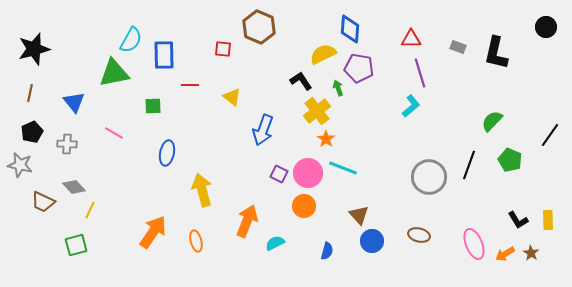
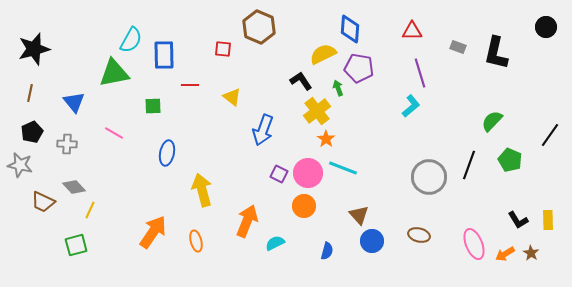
red triangle at (411, 39): moved 1 px right, 8 px up
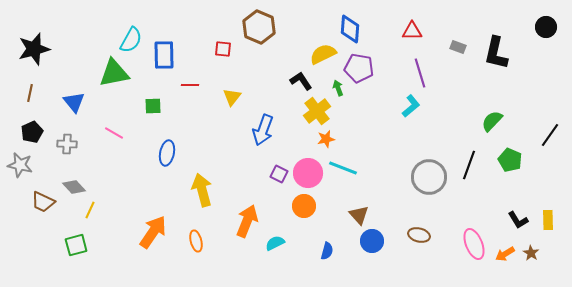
yellow triangle at (232, 97): rotated 30 degrees clockwise
orange star at (326, 139): rotated 24 degrees clockwise
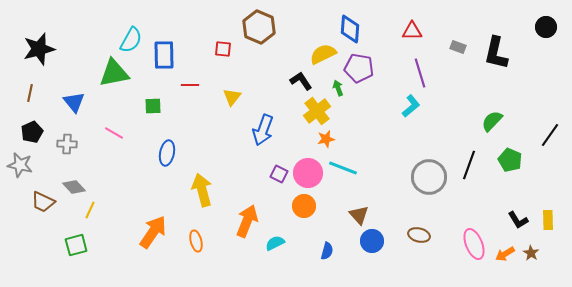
black star at (34, 49): moved 5 px right
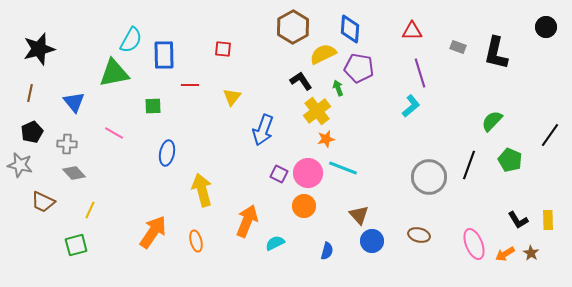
brown hexagon at (259, 27): moved 34 px right; rotated 8 degrees clockwise
gray diamond at (74, 187): moved 14 px up
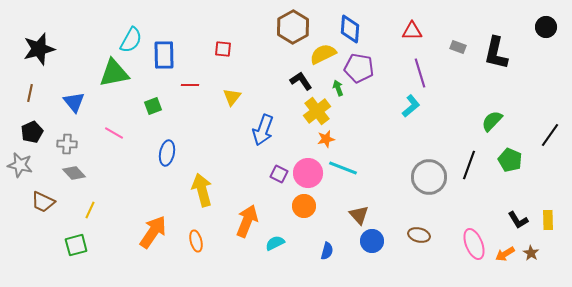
green square at (153, 106): rotated 18 degrees counterclockwise
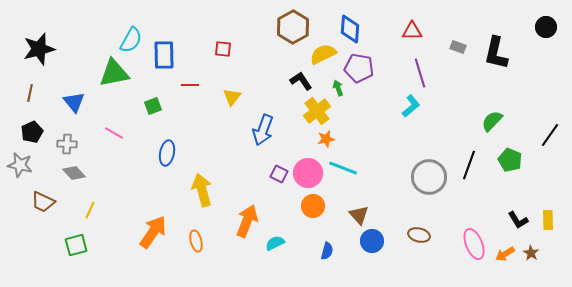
orange circle at (304, 206): moved 9 px right
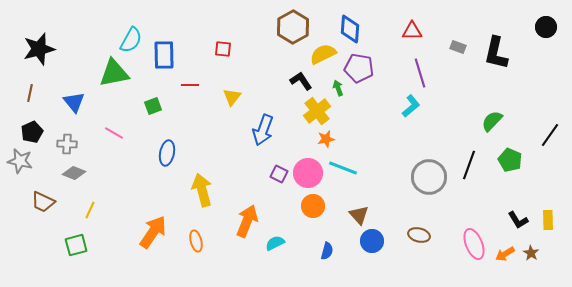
gray star at (20, 165): moved 4 px up
gray diamond at (74, 173): rotated 25 degrees counterclockwise
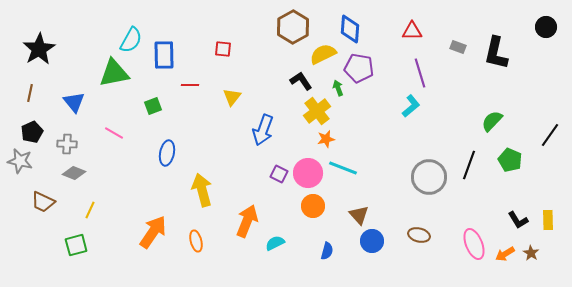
black star at (39, 49): rotated 16 degrees counterclockwise
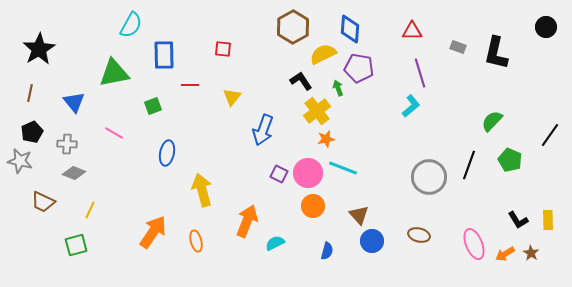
cyan semicircle at (131, 40): moved 15 px up
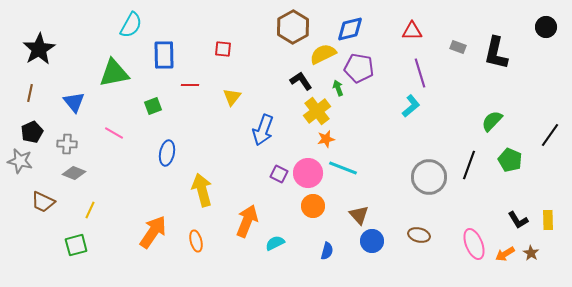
blue diamond at (350, 29): rotated 72 degrees clockwise
